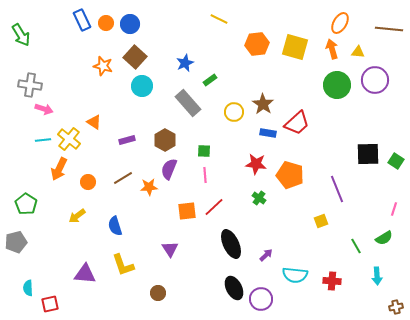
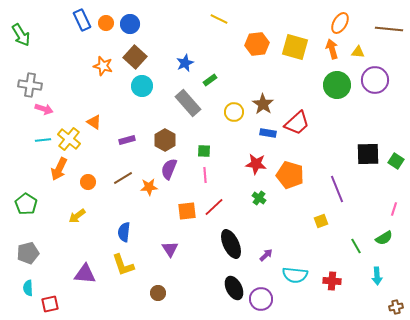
blue semicircle at (115, 226): moved 9 px right, 6 px down; rotated 24 degrees clockwise
gray pentagon at (16, 242): moved 12 px right, 11 px down
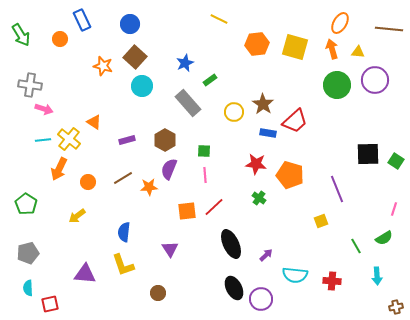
orange circle at (106, 23): moved 46 px left, 16 px down
red trapezoid at (297, 123): moved 2 px left, 2 px up
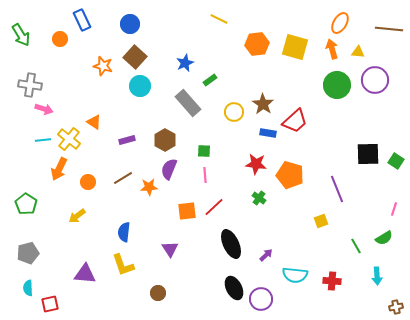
cyan circle at (142, 86): moved 2 px left
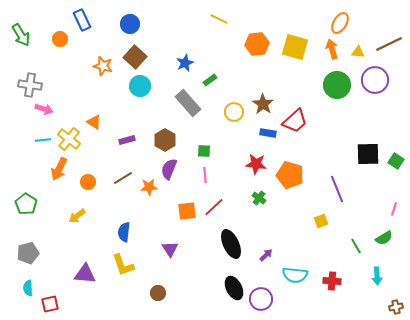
brown line at (389, 29): moved 15 px down; rotated 32 degrees counterclockwise
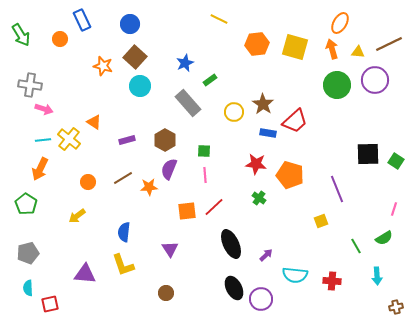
orange arrow at (59, 169): moved 19 px left
brown circle at (158, 293): moved 8 px right
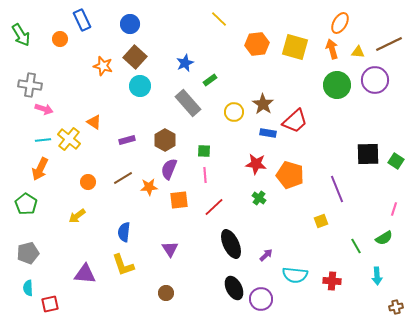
yellow line at (219, 19): rotated 18 degrees clockwise
orange square at (187, 211): moved 8 px left, 11 px up
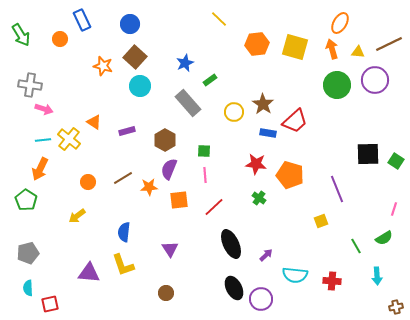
purple rectangle at (127, 140): moved 9 px up
green pentagon at (26, 204): moved 4 px up
purple triangle at (85, 274): moved 4 px right, 1 px up
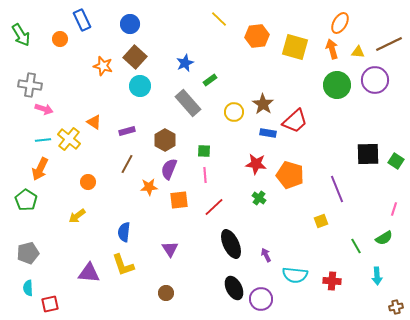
orange hexagon at (257, 44): moved 8 px up
brown line at (123, 178): moved 4 px right, 14 px up; rotated 30 degrees counterclockwise
purple arrow at (266, 255): rotated 72 degrees counterclockwise
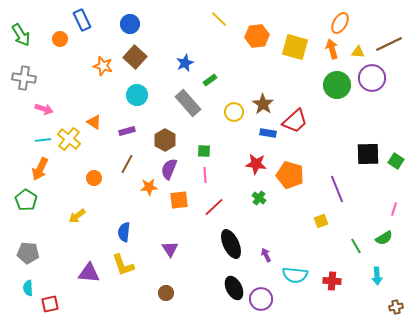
purple circle at (375, 80): moved 3 px left, 2 px up
gray cross at (30, 85): moved 6 px left, 7 px up
cyan circle at (140, 86): moved 3 px left, 9 px down
orange circle at (88, 182): moved 6 px right, 4 px up
gray pentagon at (28, 253): rotated 20 degrees clockwise
